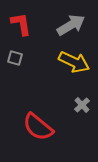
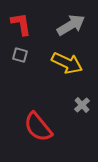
gray square: moved 5 px right, 3 px up
yellow arrow: moved 7 px left, 1 px down
red semicircle: rotated 12 degrees clockwise
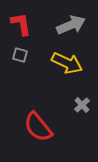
gray arrow: rotated 8 degrees clockwise
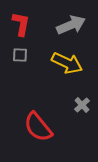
red L-shape: rotated 20 degrees clockwise
gray square: rotated 14 degrees counterclockwise
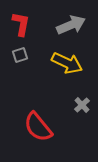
gray square: rotated 21 degrees counterclockwise
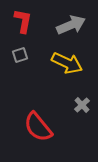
red L-shape: moved 2 px right, 3 px up
